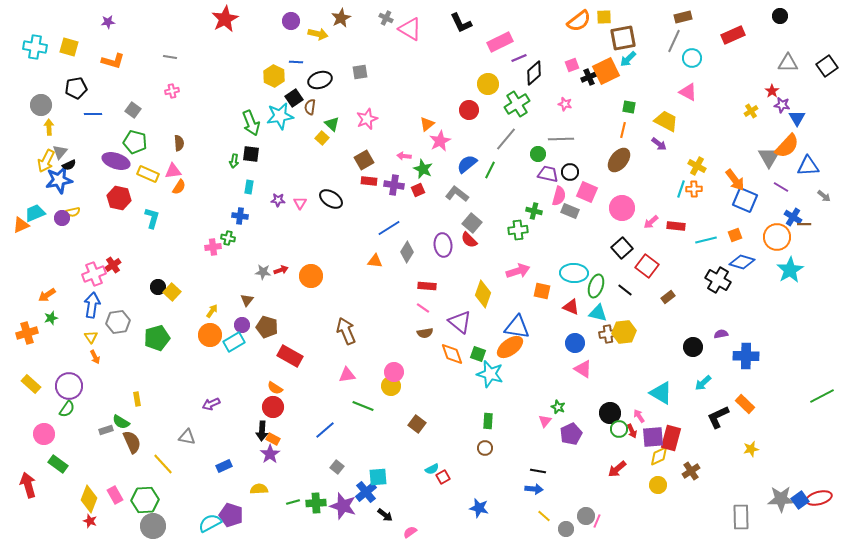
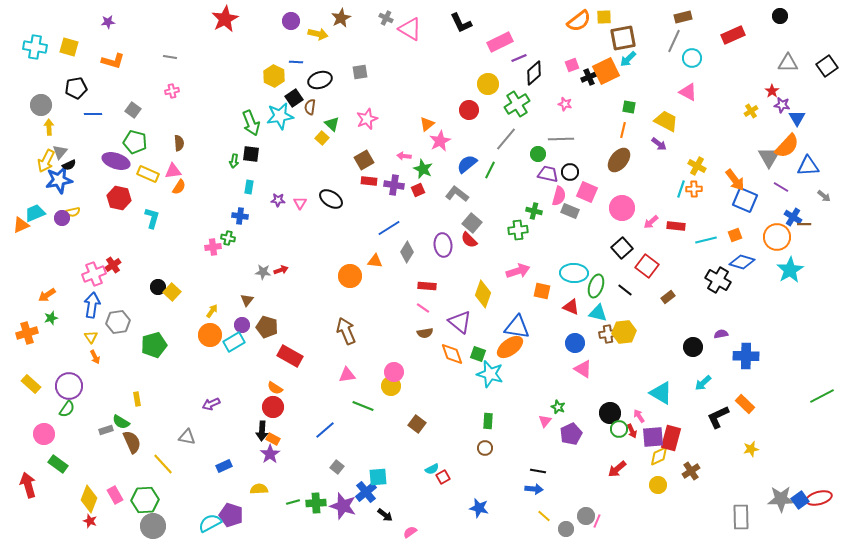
orange circle at (311, 276): moved 39 px right
green pentagon at (157, 338): moved 3 px left, 7 px down
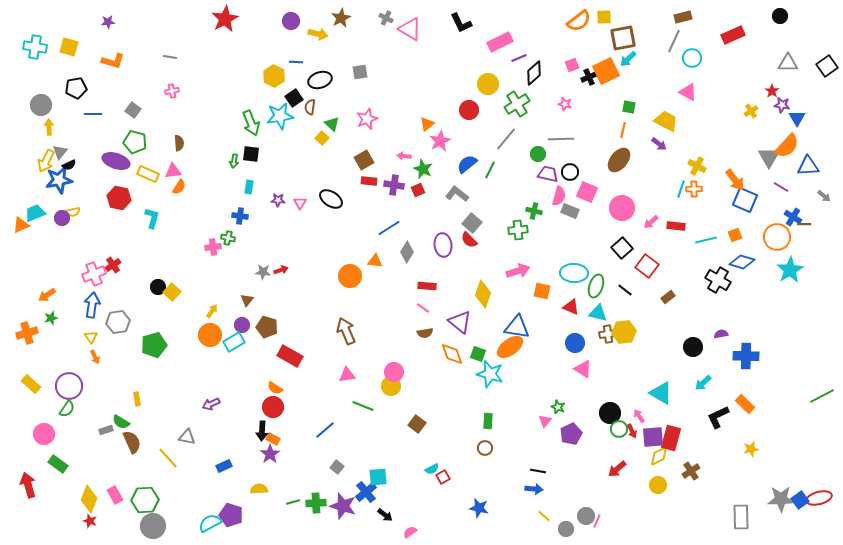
yellow line at (163, 464): moved 5 px right, 6 px up
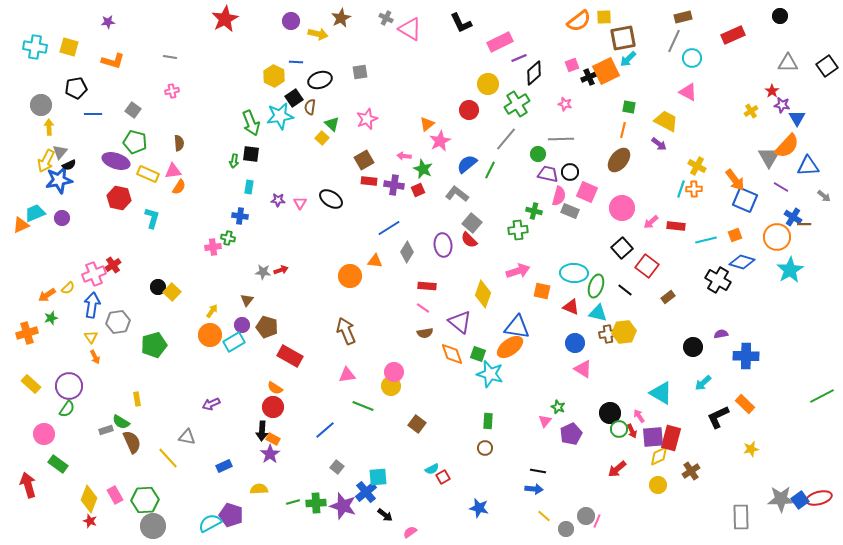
yellow semicircle at (73, 212): moved 5 px left, 76 px down; rotated 32 degrees counterclockwise
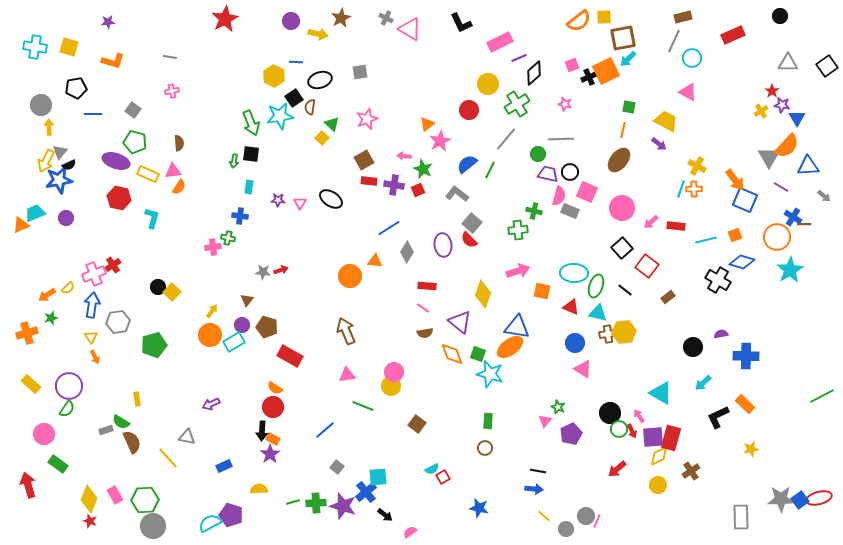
yellow cross at (751, 111): moved 10 px right
purple circle at (62, 218): moved 4 px right
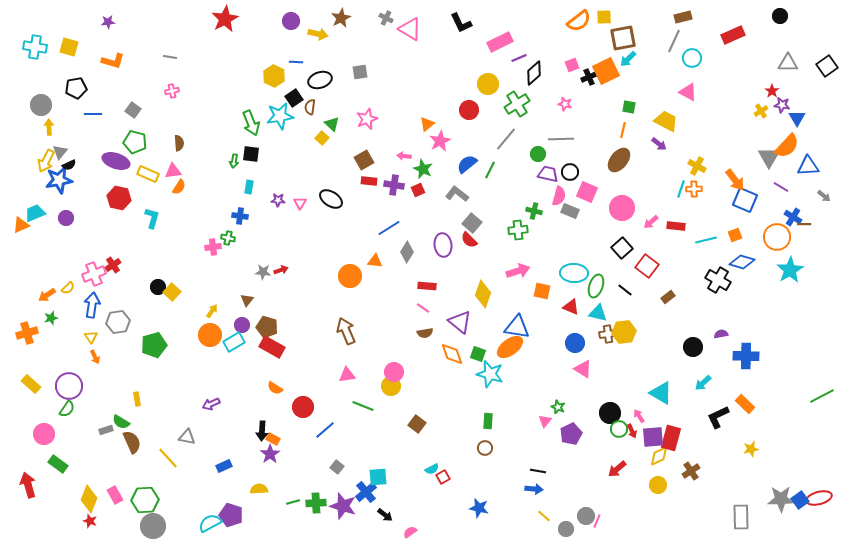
red rectangle at (290, 356): moved 18 px left, 9 px up
red circle at (273, 407): moved 30 px right
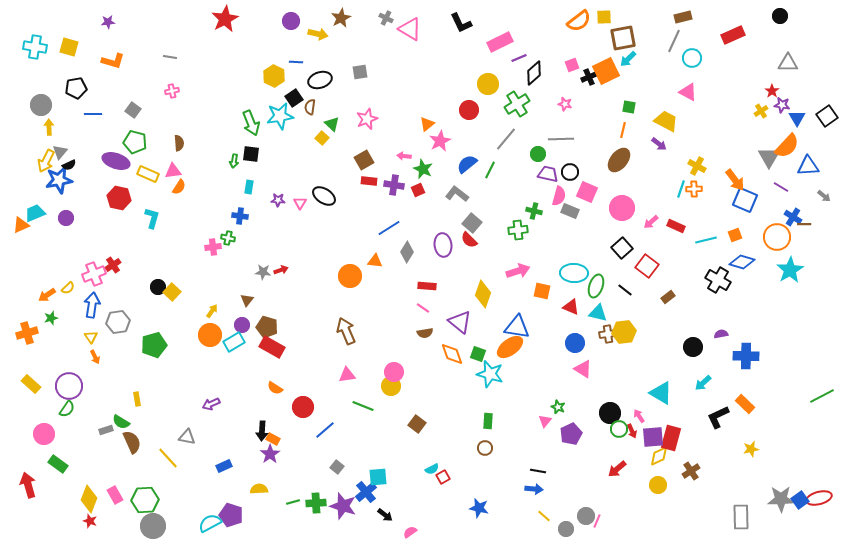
black square at (827, 66): moved 50 px down
black ellipse at (331, 199): moved 7 px left, 3 px up
red rectangle at (676, 226): rotated 18 degrees clockwise
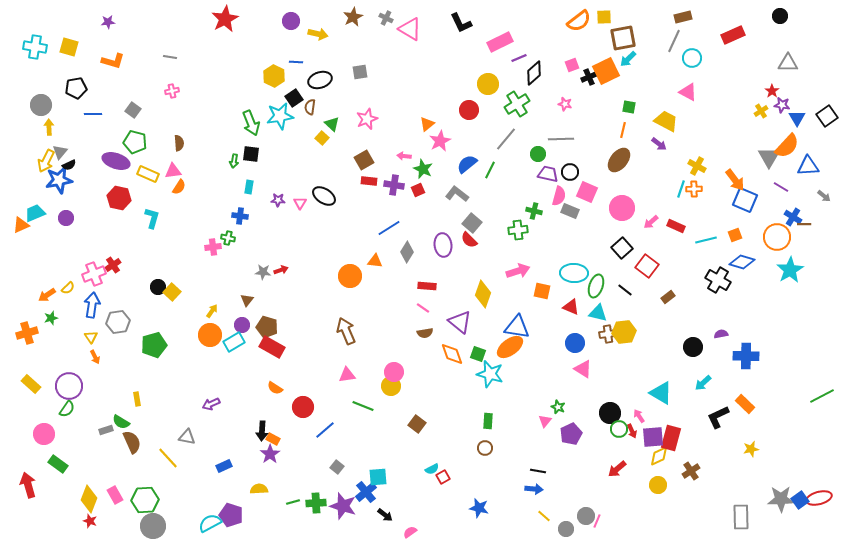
brown star at (341, 18): moved 12 px right, 1 px up
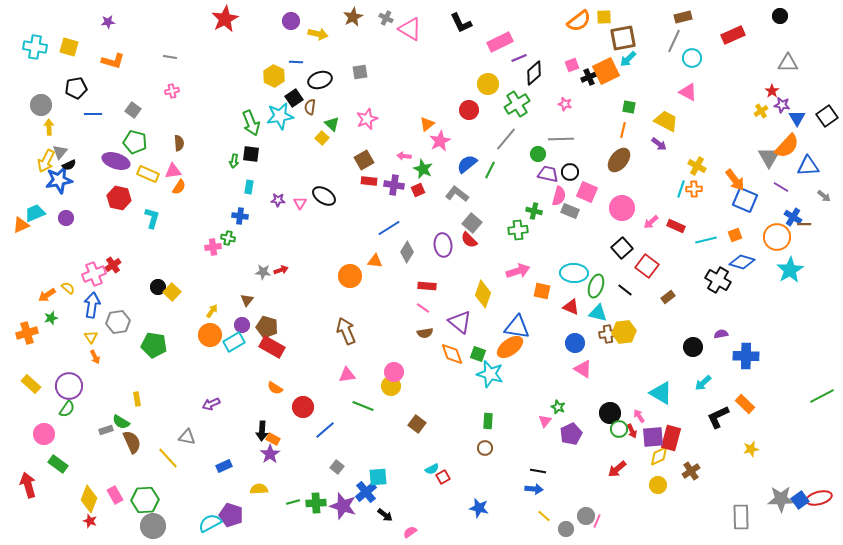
yellow semicircle at (68, 288): rotated 96 degrees counterclockwise
green pentagon at (154, 345): rotated 25 degrees clockwise
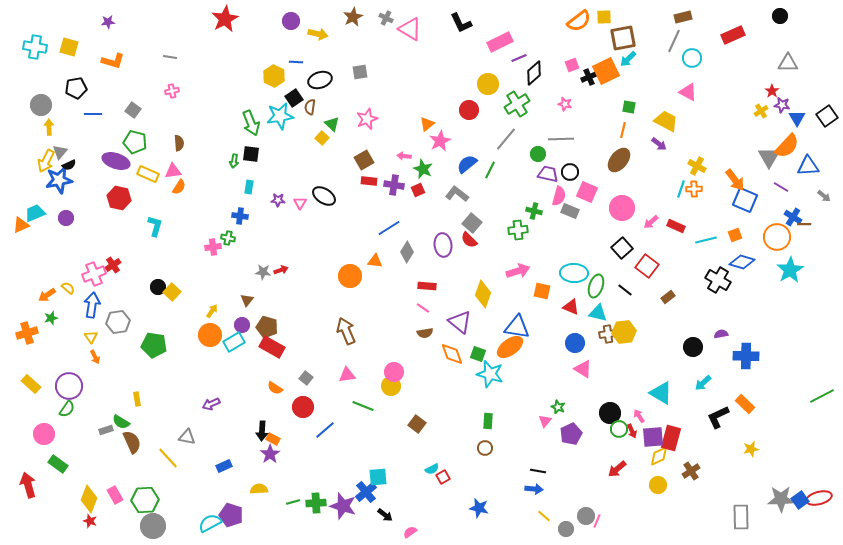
cyan L-shape at (152, 218): moved 3 px right, 8 px down
gray square at (337, 467): moved 31 px left, 89 px up
